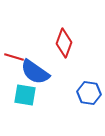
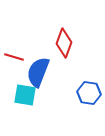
blue semicircle: moved 3 px right; rotated 76 degrees clockwise
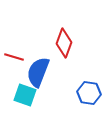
cyan square: rotated 10 degrees clockwise
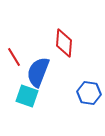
red diamond: rotated 16 degrees counterclockwise
red line: rotated 42 degrees clockwise
cyan square: moved 2 px right, 1 px down
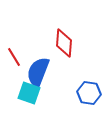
cyan square: moved 2 px right, 3 px up
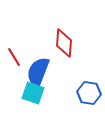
cyan square: moved 4 px right
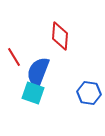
red diamond: moved 4 px left, 7 px up
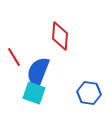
cyan square: moved 1 px right
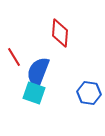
red diamond: moved 3 px up
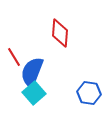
blue semicircle: moved 6 px left
cyan square: rotated 30 degrees clockwise
